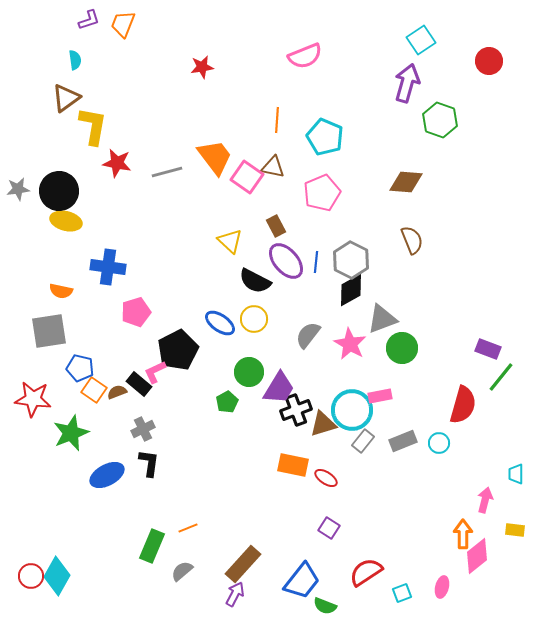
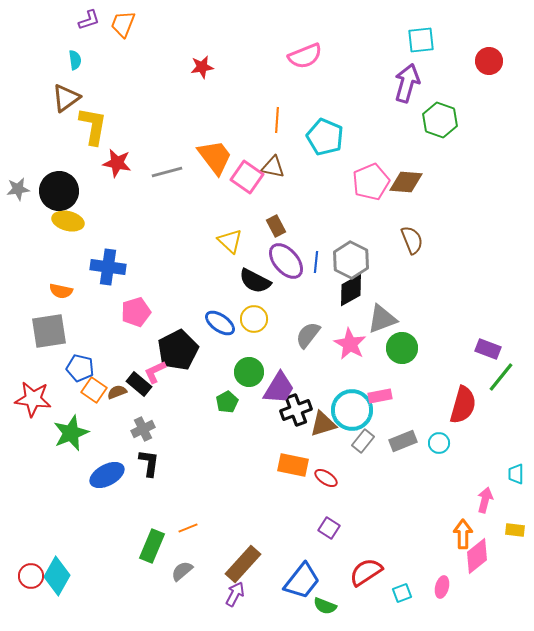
cyan square at (421, 40): rotated 28 degrees clockwise
pink pentagon at (322, 193): moved 49 px right, 11 px up
yellow ellipse at (66, 221): moved 2 px right
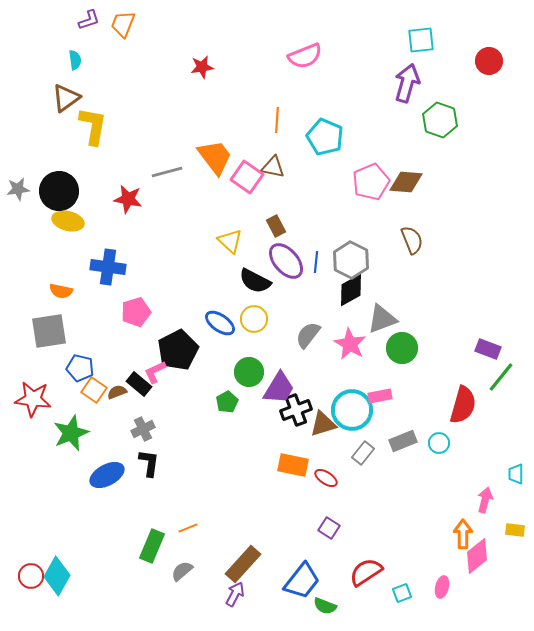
red star at (117, 163): moved 11 px right, 36 px down
gray rectangle at (363, 441): moved 12 px down
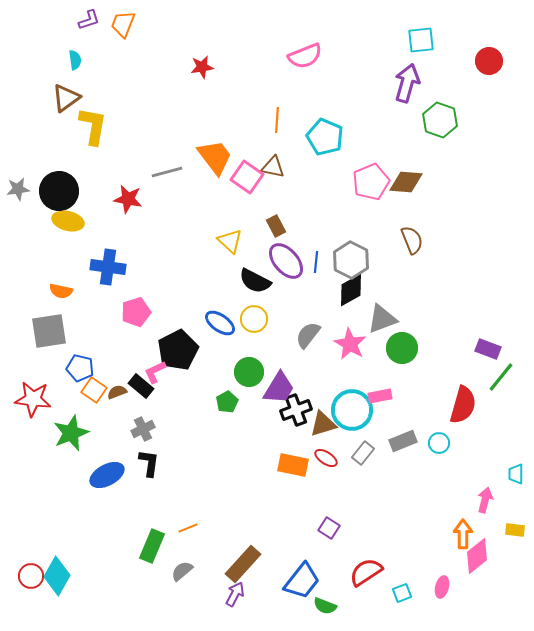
black rectangle at (139, 384): moved 2 px right, 2 px down
red ellipse at (326, 478): moved 20 px up
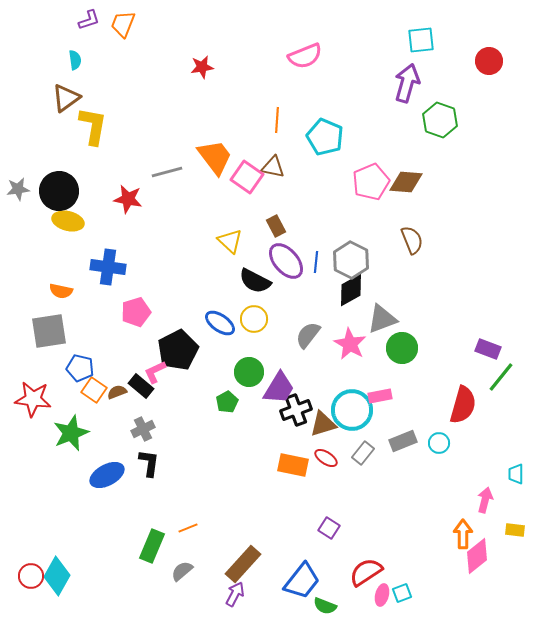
pink ellipse at (442, 587): moved 60 px left, 8 px down
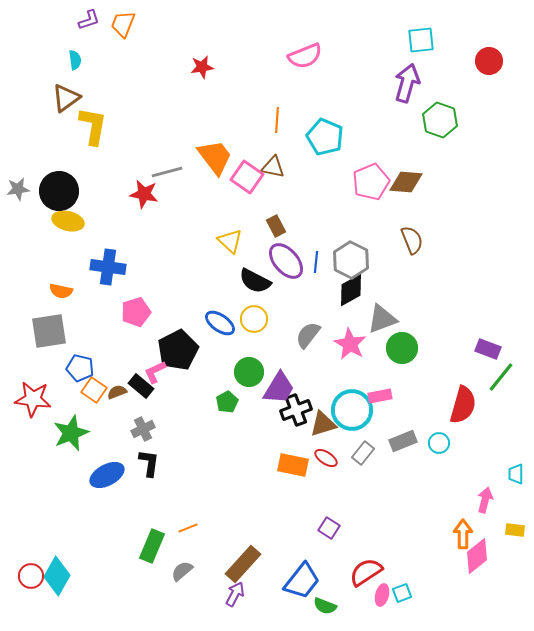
red star at (128, 199): moved 16 px right, 5 px up
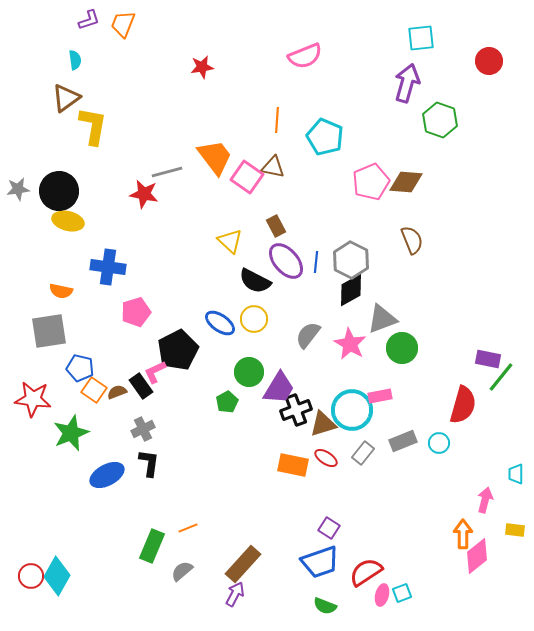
cyan square at (421, 40): moved 2 px up
purple rectangle at (488, 349): moved 10 px down; rotated 10 degrees counterclockwise
black rectangle at (141, 386): rotated 15 degrees clockwise
blue trapezoid at (302, 581): moved 18 px right, 19 px up; rotated 33 degrees clockwise
